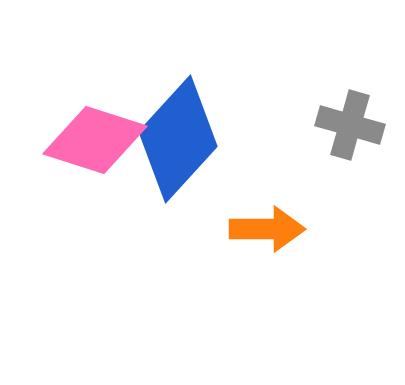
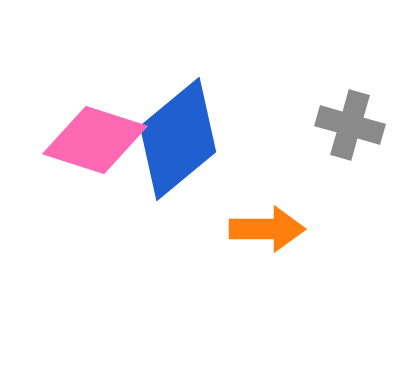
blue diamond: rotated 8 degrees clockwise
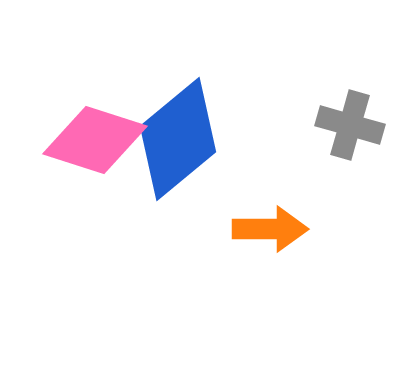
orange arrow: moved 3 px right
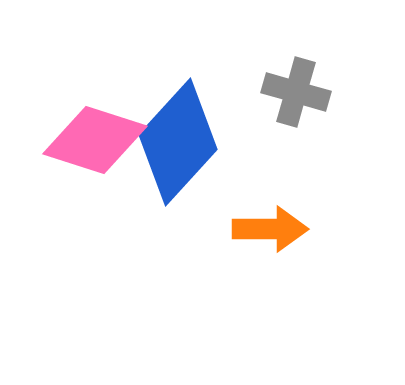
gray cross: moved 54 px left, 33 px up
blue diamond: moved 3 px down; rotated 8 degrees counterclockwise
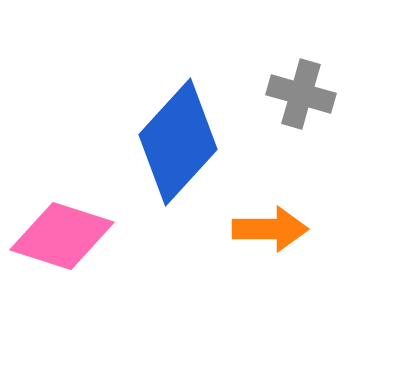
gray cross: moved 5 px right, 2 px down
pink diamond: moved 33 px left, 96 px down
